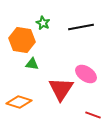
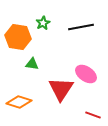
green star: rotated 16 degrees clockwise
orange hexagon: moved 4 px left, 3 px up
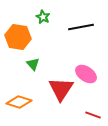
green star: moved 6 px up; rotated 16 degrees counterclockwise
green triangle: moved 1 px right; rotated 40 degrees clockwise
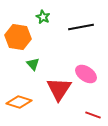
red triangle: moved 2 px left
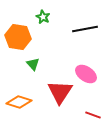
black line: moved 4 px right, 2 px down
red triangle: moved 1 px right, 3 px down
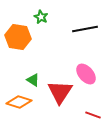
green star: moved 2 px left
green triangle: moved 16 px down; rotated 16 degrees counterclockwise
pink ellipse: rotated 15 degrees clockwise
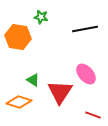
green star: rotated 16 degrees counterclockwise
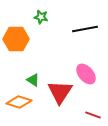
orange hexagon: moved 2 px left, 2 px down; rotated 10 degrees counterclockwise
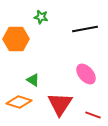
red triangle: moved 12 px down
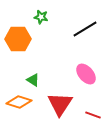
black line: rotated 20 degrees counterclockwise
orange hexagon: moved 2 px right
